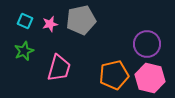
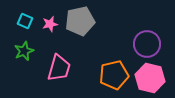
gray pentagon: moved 1 px left, 1 px down
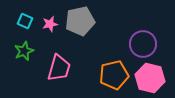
purple circle: moved 4 px left
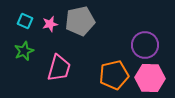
purple circle: moved 2 px right, 1 px down
pink hexagon: rotated 12 degrees counterclockwise
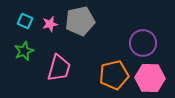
purple circle: moved 2 px left, 2 px up
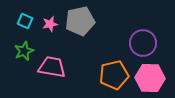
pink trapezoid: moved 7 px left, 1 px up; rotated 96 degrees counterclockwise
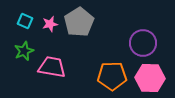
gray pentagon: moved 1 px left, 1 px down; rotated 20 degrees counterclockwise
orange pentagon: moved 2 px left, 1 px down; rotated 12 degrees clockwise
